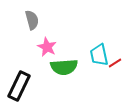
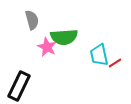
green semicircle: moved 30 px up
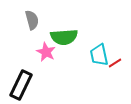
pink star: moved 1 px left, 5 px down
black rectangle: moved 2 px right, 1 px up
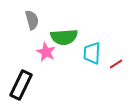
cyan trapezoid: moved 7 px left, 2 px up; rotated 15 degrees clockwise
red line: moved 1 px right, 1 px down
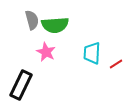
green semicircle: moved 9 px left, 12 px up
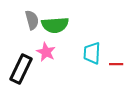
red line: rotated 32 degrees clockwise
black rectangle: moved 16 px up
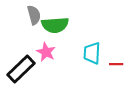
gray semicircle: moved 2 px right, 5 px up
black rectangle: rotated 20 degrees clockwise
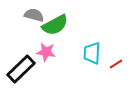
gray semicircle: rotated 60 degrees counterclockwise
green semicircle: rotated 24 degrees counterclockwise
pink star: rotated 18 degrees counterclockwise
red line: rotated 32 degrees counterclockwise
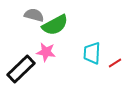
red line: moved 1 px left, 1 px up
